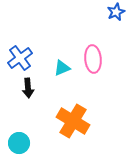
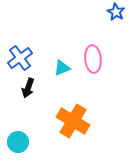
blue star: rotated 18 degrees counterclockwise
black arrow: rotated 24 degrees clockwise
cyan circle: moved 1 px left, 1 px up
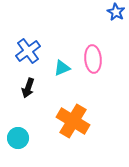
blue cross: moved 8 px right, 7 px up
cyan circle: moved 4 px up
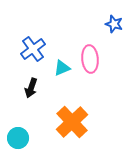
blue star: moved 2 px left, 12 px down; rotated 12 degrees counterclockwise
blue cross: moved 5 px right, 2 px up
pink ellipse: moved 3 px left
black arrow: moved 3 px right
orange cross: moved 1 px left, 1 px down; rotated 16 degrees clockwise
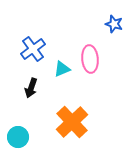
cyan triangle: moved 1 px down
cyan circle: moved 1 px up
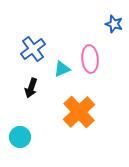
orange cross: moved 7 px right, 10 px up
cyan circle: moved 2 px right
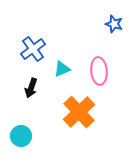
pink ellipse: moved 9 px right, 12 px down
cyan circle: moved 1 px right, 1 px up
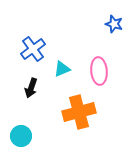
orange cross: rotated 28 degrees clockwise
